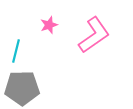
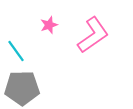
pink L-shape: moved 1 px left
cyan line: rotated 50 degrees counterclockwise
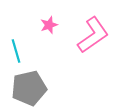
cyan line: rotated 20 degrees clockwise
gray pentagon: moved 7 px right; rotated 12 degrees counterclockwise
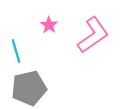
pink star: rotated 18 degrees counterclockwise
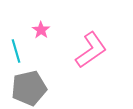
pink star: moved 8 px left, 5 px down
pink L-shape: moved 2 px left, 15 px down
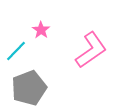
cyan line: rotated 60 degrees clockwise
gray pentagon: rotated 8 degrees counterclockwise
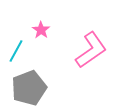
cyan line: rotated 15 degrees counterclockwise
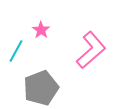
pink L-shape: rotated 6 degrees counterclockwise
gray pentagon: moved 12 px right
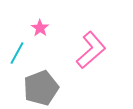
pink star: moved 1 px left, 2 px up
cyan line: moved 1 px right, 2 px down
